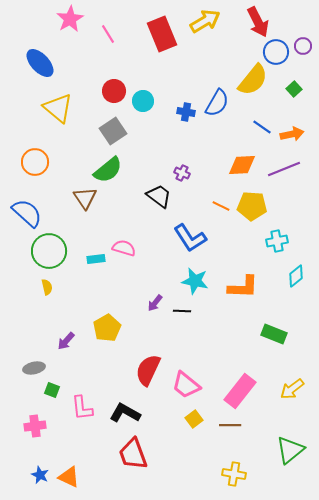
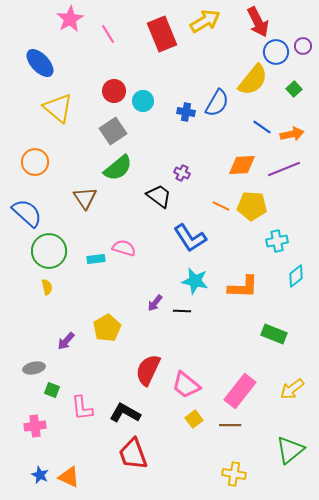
green semicircle at (108, 170): moved 10 px right, 2 px up
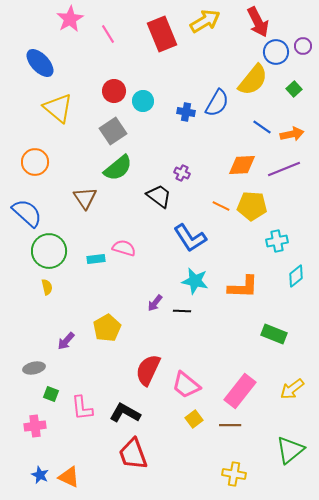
green square at (52, 390): moved 1 px left, 4 px down
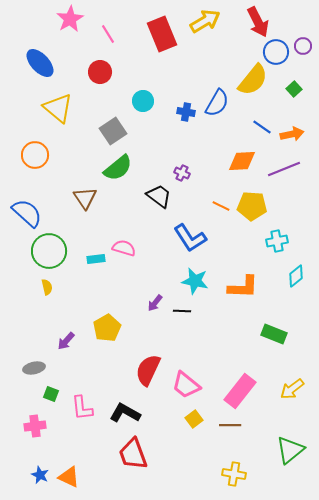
red circle at (114, 91): moved 14 px left, 19 px up
orange circle at (35, 162): moved 7 px up
orange diamond at (242, 165): moved 4 px up
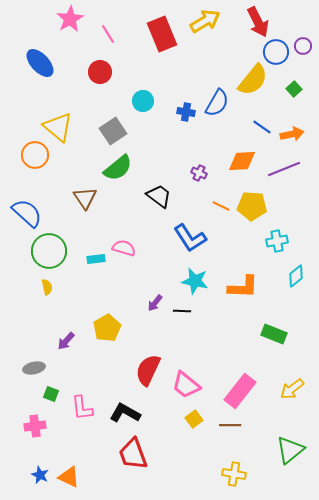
yellow triangle at (58, 108): moved 19 px down
purple cross at (182, 173): moved 17 px right
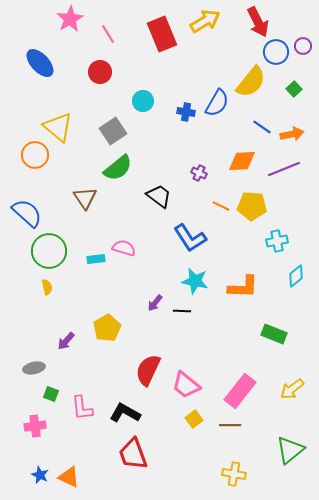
yellow semicircle at (253, 80): moved 2 px left, 2 px down
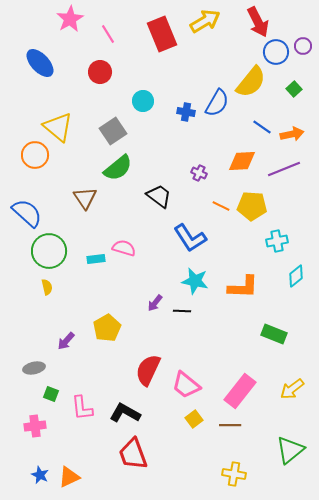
orange triangle at (69, 477): rotated 50 degrees counterclockwise
